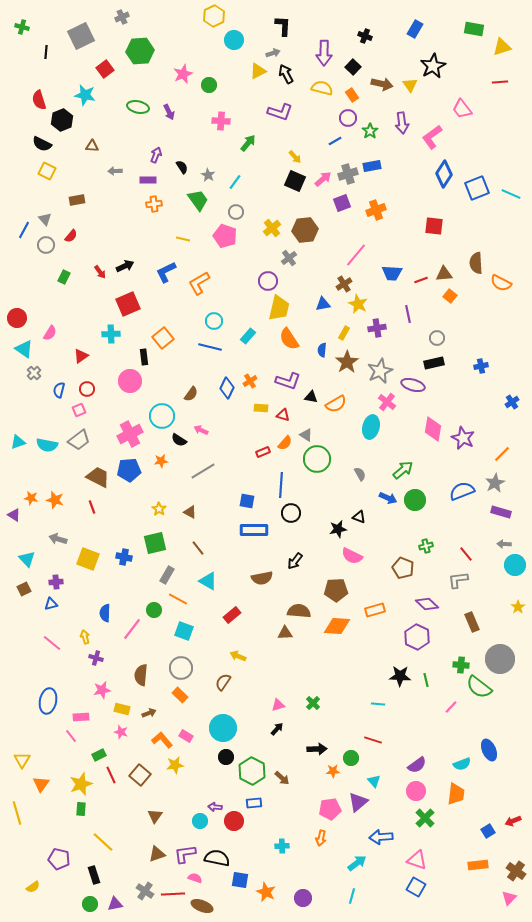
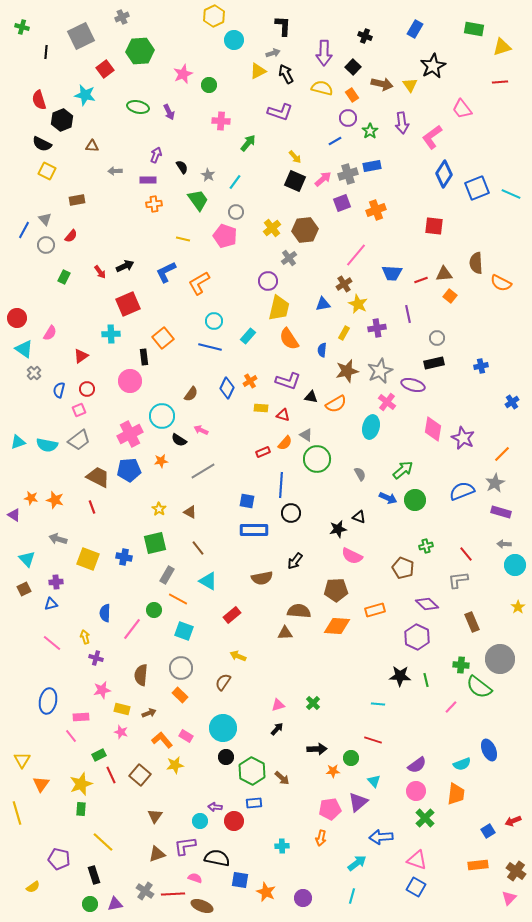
brown star at (347, 362): moved 9 px down; rotated 20 degrees clockwise
purple L-shape at (185, 854): moved 8 px up
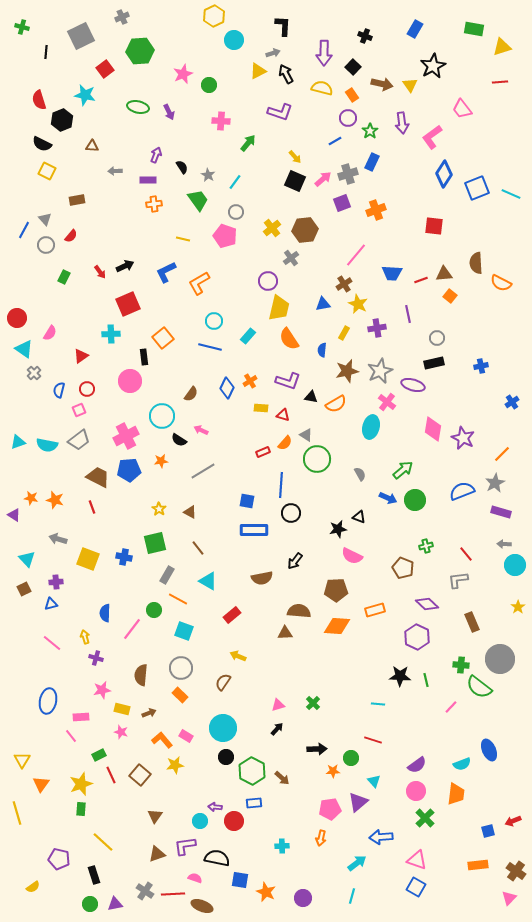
blue rectangle at (372, 166): moved 4 px up; rotated 54 degrees counterclockwise
gray cross at (289, 258): moved 2 px right
pink cross at (130, 434): moved 4 px left, 2 px down
blue square at (488, 831): rotated 16 degrees clockwise
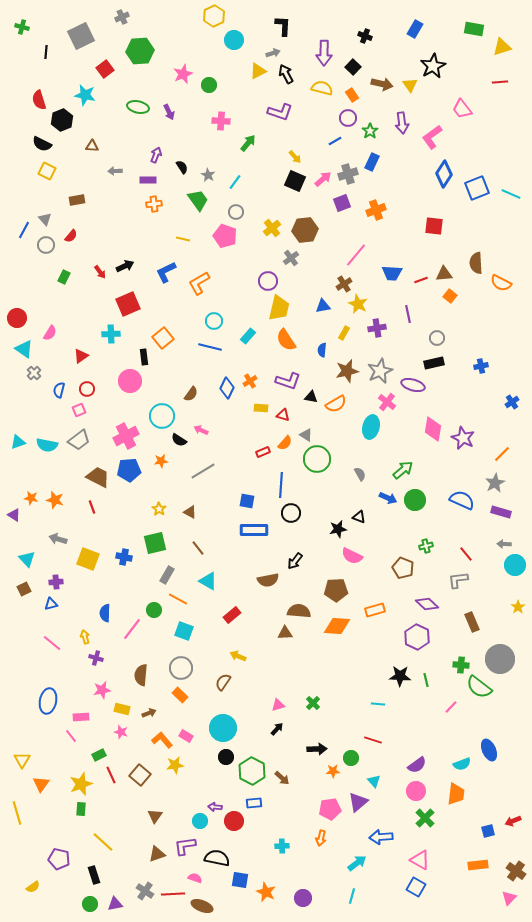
blue triangle at (323, 304): moved 2 px down
orange semicircle at (289, 339): moved 3 px left, 1 px down
blue semicircle at (462, 491): moved 9 px down; rotated 45 degrees clockwise
brown semicircle at (262, 578): moved 6 px right, 2 px down
pink triangle at (417, 860): moved 3 px right; rotated 10 degrees clockwise
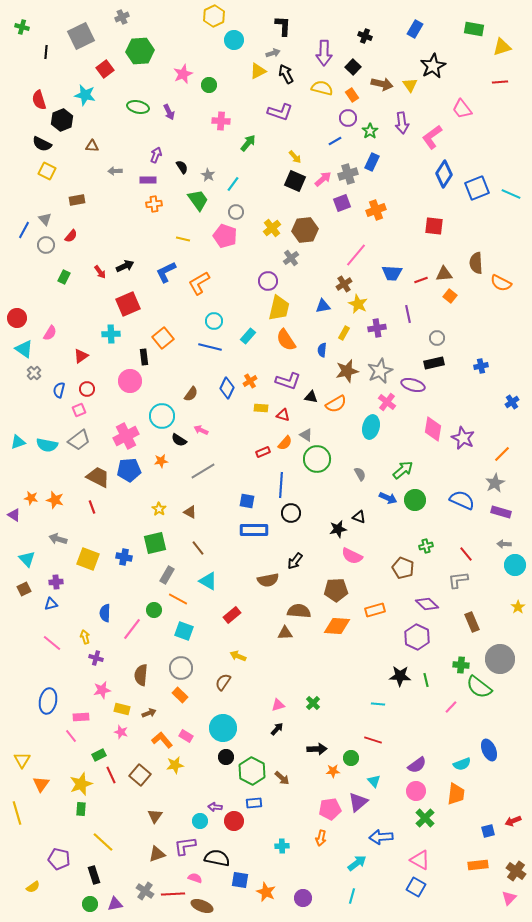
cyan line at (235, 182): moved 2 px left, 2 px down
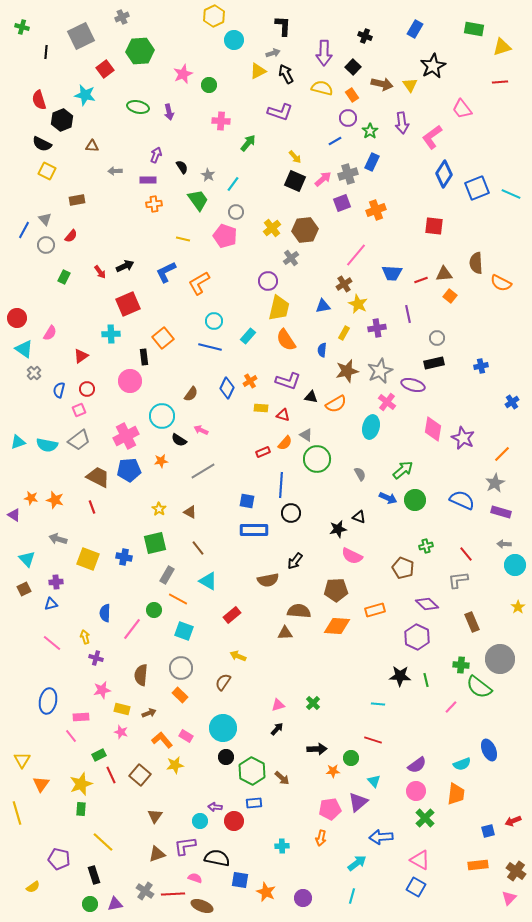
purple arrow at (169, 112): rotated 14 degrees clockwise
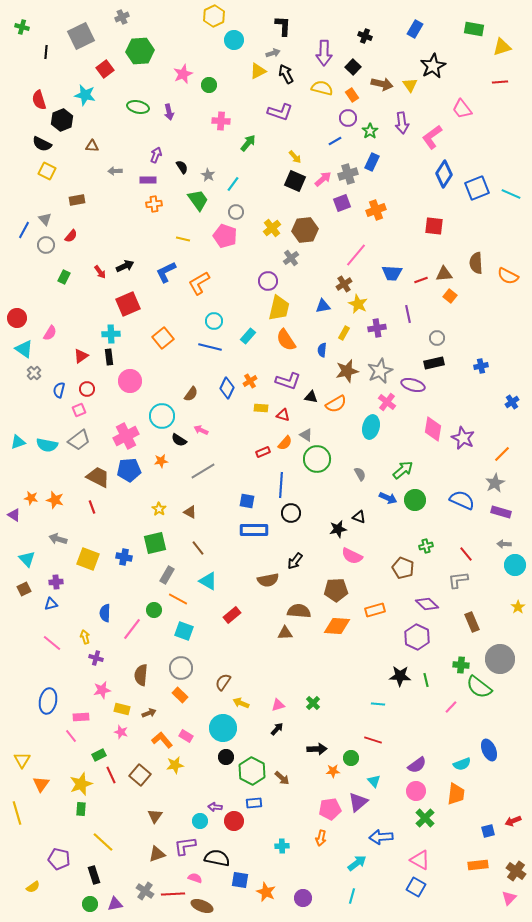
orange semicircle at (501, 283): moved 7 px right, 7 px up
black rectangle at (144, 357): moved 35 px left
yellow arrow at (238, 656): moved 3 px right, 47 px down
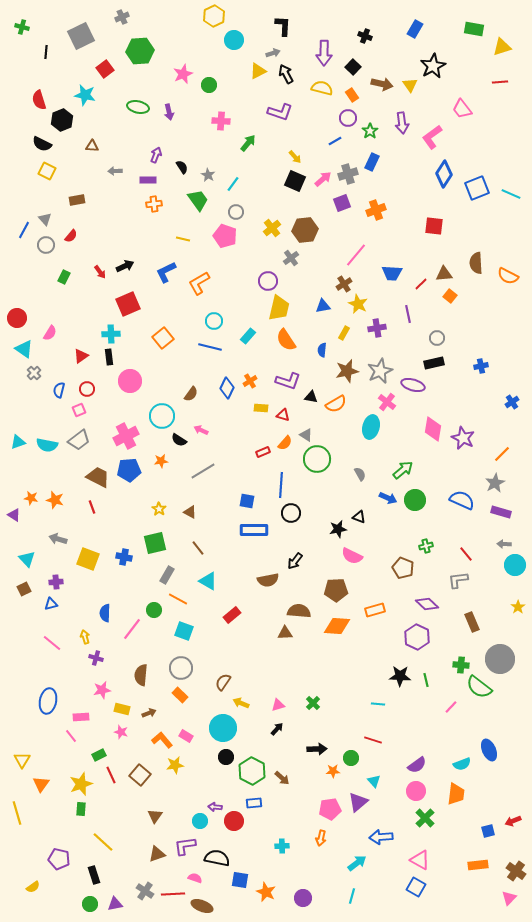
red line at (421, 280): moved 4 px down; rotated 24 degrees counterclockwise
